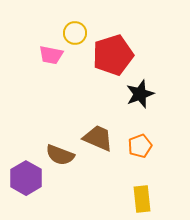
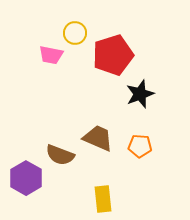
orange pentagon: rotated 25 degrees clockwise
yellow rectangle: moved 39 px left
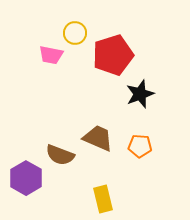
yellow rectangle: rotated 8 degrees counterclockwise
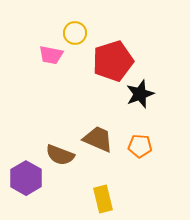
red pentagon: moved 6 px down
brown trapezoid: moved 1 px down
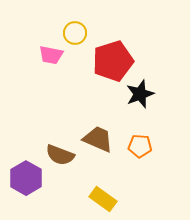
yellow rectangle: rotated 40 degrees counterclockwise
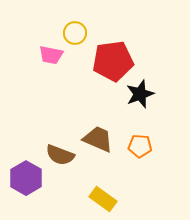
red pentagon: rotated 9 degrees clockwise
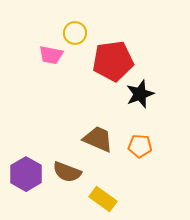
brown semicircle: moved 7 px right, 17 px down
purple hexagon: moved 4 px up
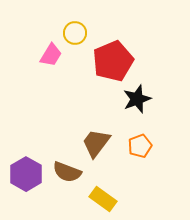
pink trapezoid: rotated 70 degrees counterclockwise
red pentagon: rotated 15 degrees counterclockwise
black star: moved 3 px left, 5 px down
brown trapezoid: moved 2 px left, 4 px down; rotated 76 degrees counterclockwise
orange pentagon: rotated 25 degrees counterclockwise
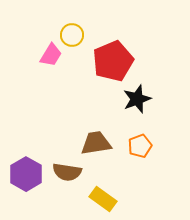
yellow circle: moved 3 px left, 2 px down
brown trapezoid: rotated 44 degrees clockwise
brown semicircle: rotated 12 degrees counterclockwise
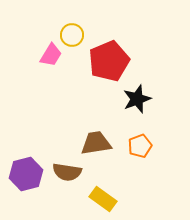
red pentagon: moved 4 px left
purple hexagon: rotated 16 degrees clockwise
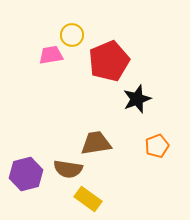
pink trapezoid: rotated 130 degrees counterclockwise
orange pentagon: moved 17 px right
brown semicircle: moved 1 px right, 3 px up
yellow rectangle: moved 15 px left
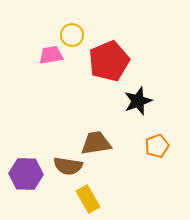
black star: moved 1 px right, 2 px down
brown semicircle: moved 3 px up
purple hexagon: rotated 16 degrees clockwise
yellow rectangle: rotated 24 degrees clockwise
